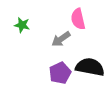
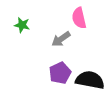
pink semicircle: moved 1 px right, 1 px up
black semicircle: moved 13 px down
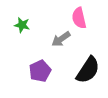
purple pentagon: moved 20 px left, 2 px up
black semicircle: moved 2 px left, 10 px up; rotated 112 degrees clockwise
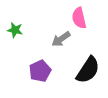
green star: moved 7 px left, 5 px down
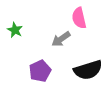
green star: rotated 14 degrees clockwise
black semicircle: rotated 40 degrees clockwise
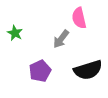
green star: moved 3 px down
gray arrow: rotated 18 degrees counterclockwise
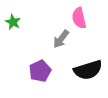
green star: moved 2 px left, 11 px up
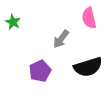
pink semicircle: moved 10 px right
black semicircle: moved 3 px up
